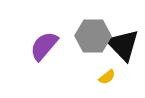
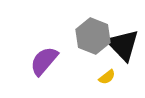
gray hexagon: rotated 20 degrees clockwise
purple semicircle: moved 15 px down
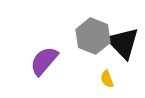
black triangle: moved 2 px up
yellow semicircle: moved 2 px down; rotated 108 degrees clockwise
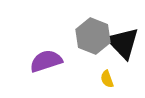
purple semicircle: moved 2 px right; rotated 32 degrees clockwise
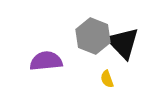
purple semicircle: rotated 12 degrees clockwise
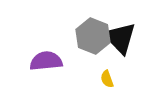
black triangle: moved 3 px left, 5 px up
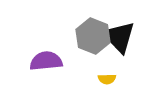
black triangle: moved 1 px left, 1 px up
yellow semicircle: rotated 72 degrees counterclockwise
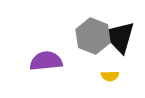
yellow semicircle: moved 3 px right, 3 px up
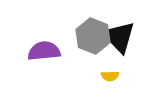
purple semicircle: moved 2 px left, 10 px up
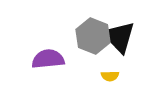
purple semicircle: moved 4 px right, 8 px down
